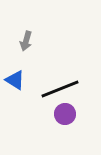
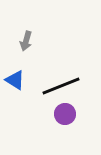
black line: moved 1 px right, 3 px up
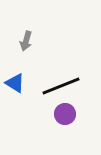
blue triangle: moved 3 px down
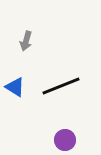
blue triangle: moved 4 px down
purple circle: moved 26 px down
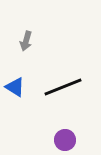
black line: moved 2 px right, 1 px down
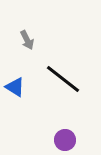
gray arrow: moved 1 px right, 1 px up; rotated 42 degrees counterclockwise
black line: moved 8 px up; rotated 60 degrees clockwise
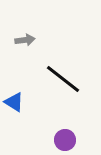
gray arrow: moved 2 px left; rotated 72 degrees counterclockwise
blue triangle: moved 1 px left, 15 px down
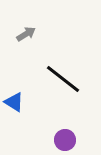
gray arrow: moved 1 px right, 6 px up; rotated 24 degrees counterclockwise
